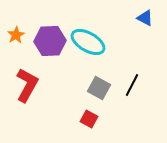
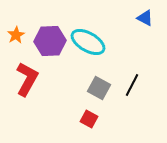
red L-shape: moved 6 px up
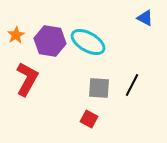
purple hexagon: rotated 12 degrees clockwise
gray square: rotated 25 degrees counterclockwise
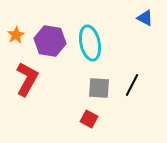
cyan ellipse: moved 2 px right, 1 px down; rotated 48 degrees clockwise
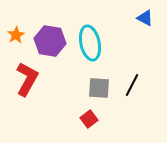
red square: rotated 24 degrees clockwise
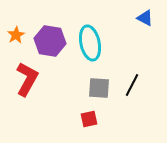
red square: rotated 24 degrees clockwise
